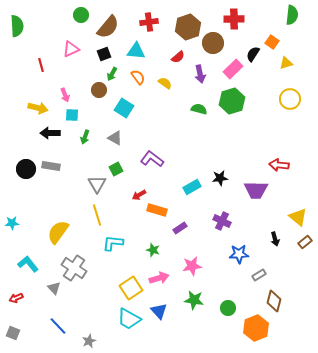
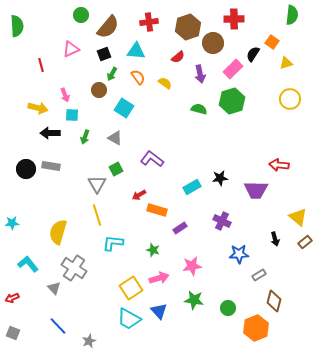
yellow semicircle at (58, 232): rotated 20 degrees counterclockwise
red arrow at (16, 298): moved 4 px left
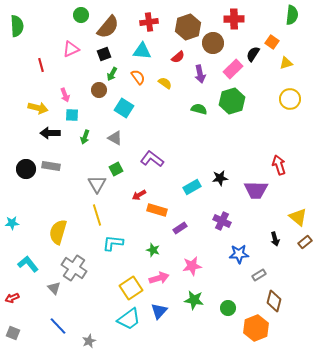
cyan triangle at (136, 51): moved 6 px right
red arrow at (279, 165): rotated 66 degrees clockwise
blue triangle at (159, 311): rotated 24 degrees clockwise
cyan trapezoid at (129, 319): rotated 65 degrees counterclockwise
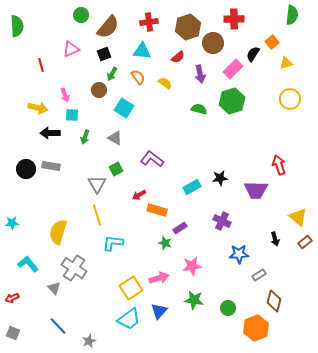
orange square at (272, 42): rotated 16 degrees clockwise
green star at (153, 250): moved 12 px right, 7 px up
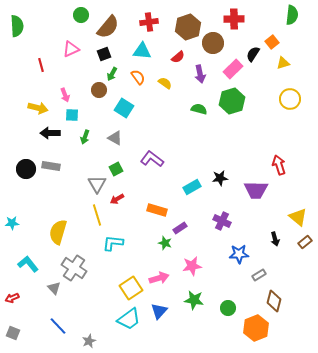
yellow triangle at (286, 63): moved 3 px left
red arrow at (139, 195): moved 22 px left, 4 px down
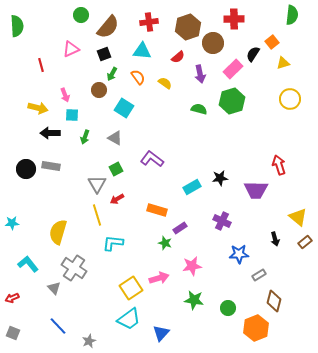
blue triangle at (159, 311): moved 2 px right, 22 px down
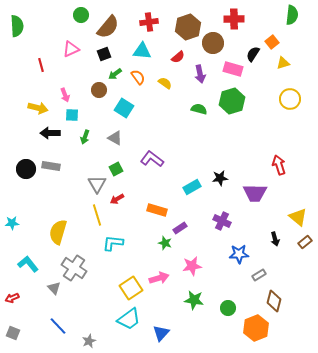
pink rectangle at (233, 69): rotated 60 degrees clockwise
green arrow at (112, 74): moved 3 px right; rotated 24 degrees clockwise
purple trapezoid at (256, 190): moved 1 px left, 3 px down
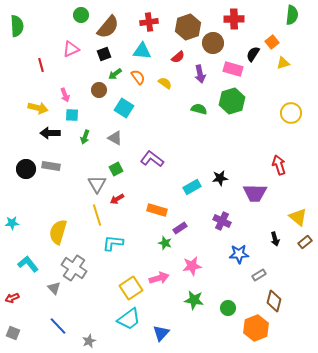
yellow circle at (290, 99): moved 1 px right, 14 px down
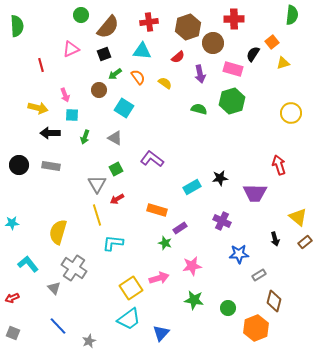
black circle at (26, 169): moved 7 px left, 4 px up
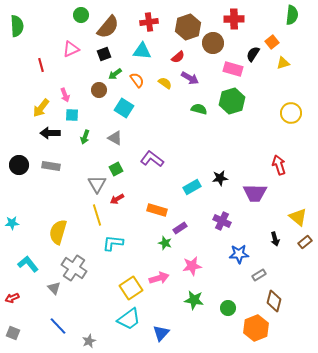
purple arrow at (200, 74): moved 10 px left, 4 px down; rotated 48 degrees counterclockwise
orange semicircle at (138, 77): moved 1 px left, 3 px down
yellow arrow at (38, 108): moved 3 px right; rotated 114 degrees clockwise
